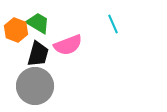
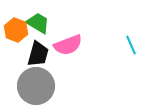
cyan line: moved 18 px right, 21 px down
gray circle: moved 1 px right
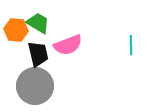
orange hexagon: rotated 15 degrees counterclockwise
cyan line: rotated 24 degrees clockwise
black trapezoid: rotated 28 degrees counterclockwise
gray circle: moved 1 px left
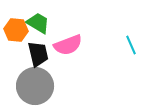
cyan line: rotated 24 degrees counterclockwise
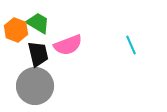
orange hexagon: rotated 15 degrees clockwise
